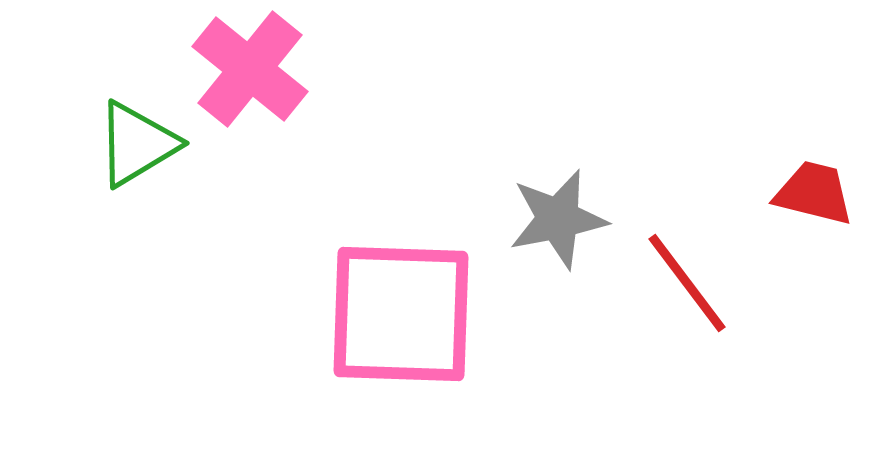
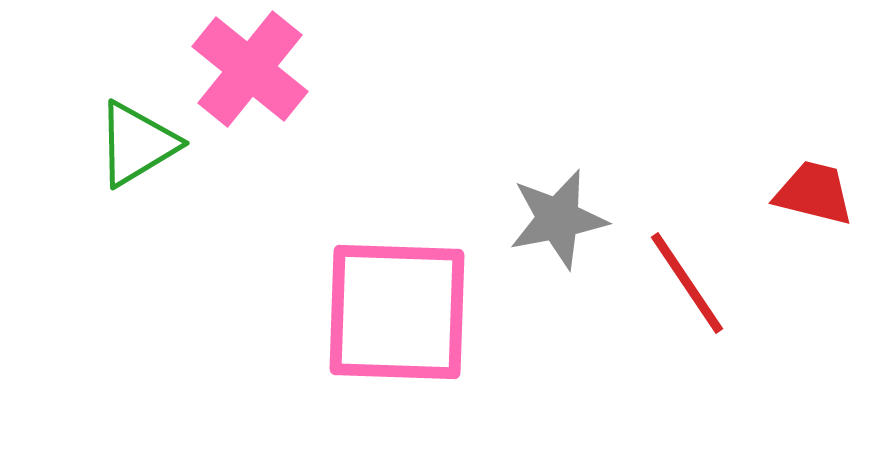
red line: rotated 3 degrees clockwise
pink square: moved 4 px left, 2 px up
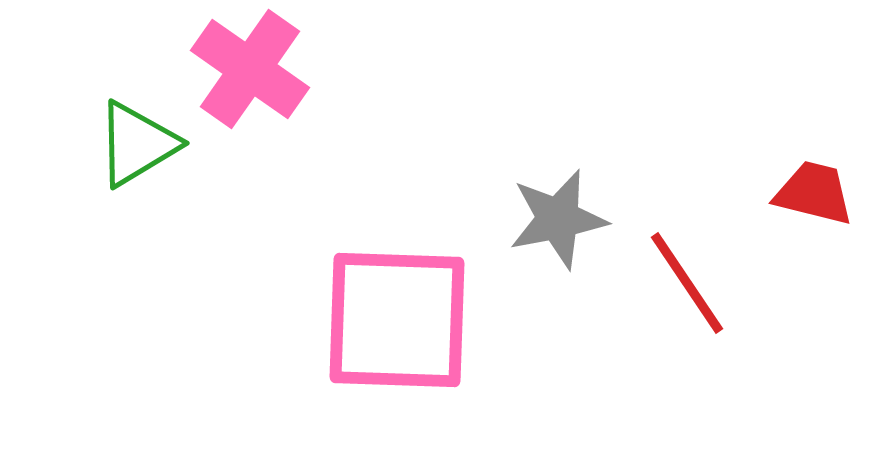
pink cross: rotated 4 degrees counterclockwise
pink square: moved 8 px down
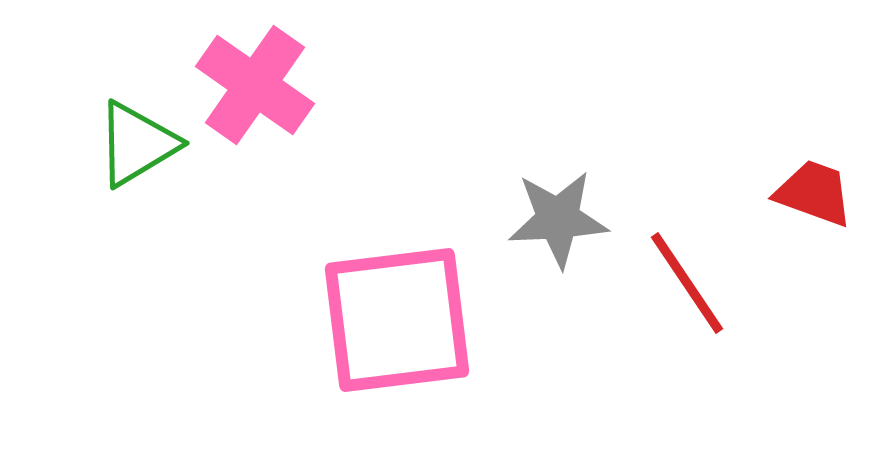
pink cross: moved 5 px right, 16 px down
red trapezoid: rotated 6 degrees clockwise
gray star: rotated 8 degrees clockwise
pink square: rotated 9 degrees counterclockwise
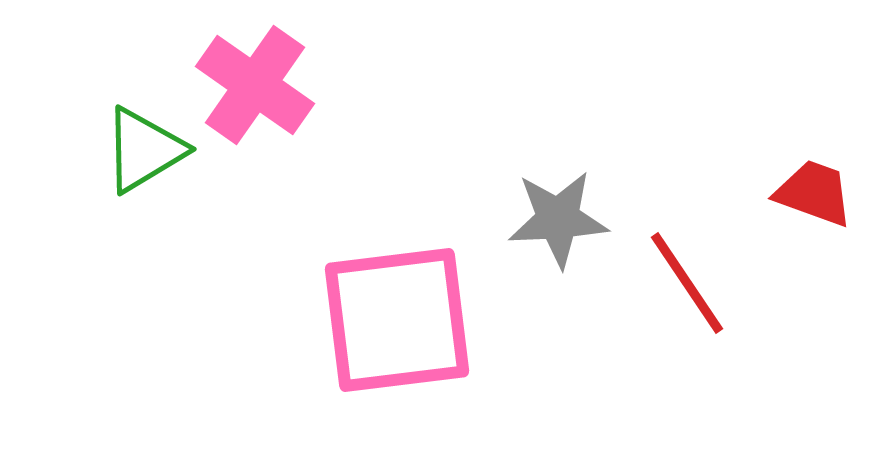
green triangle: moved 7 px right, 6 px down
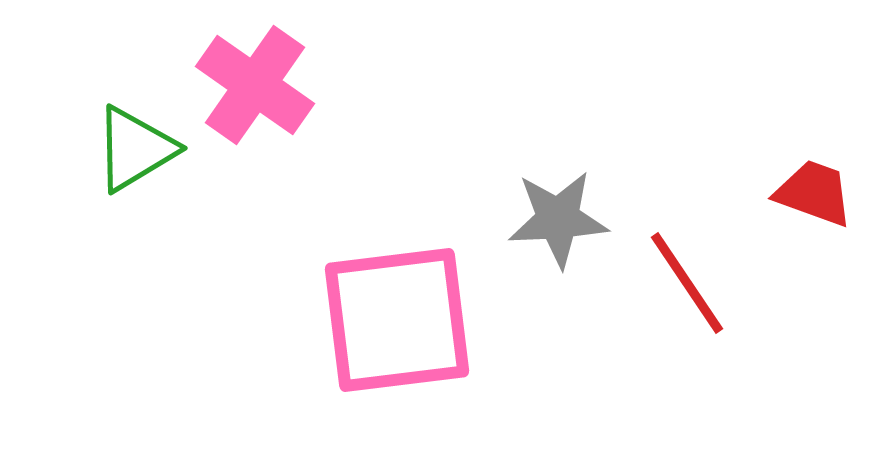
green triangle: moved 9 px left, 1 px up
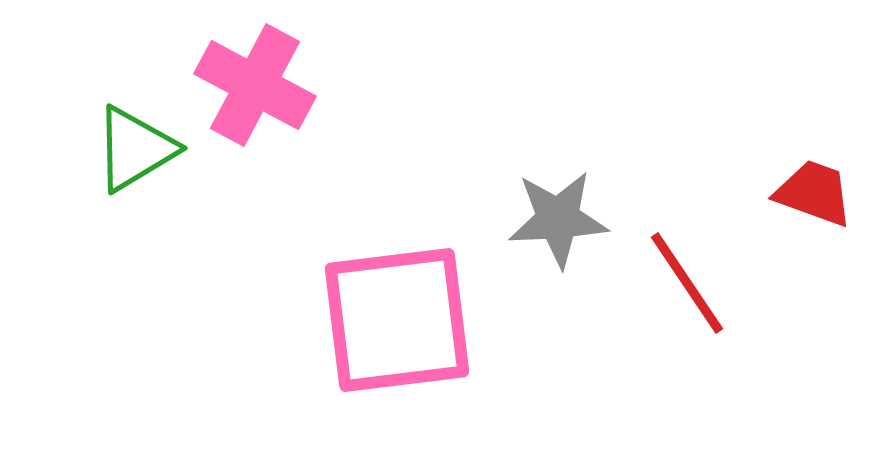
pink cross: rotated 7 degrees counterclockwise
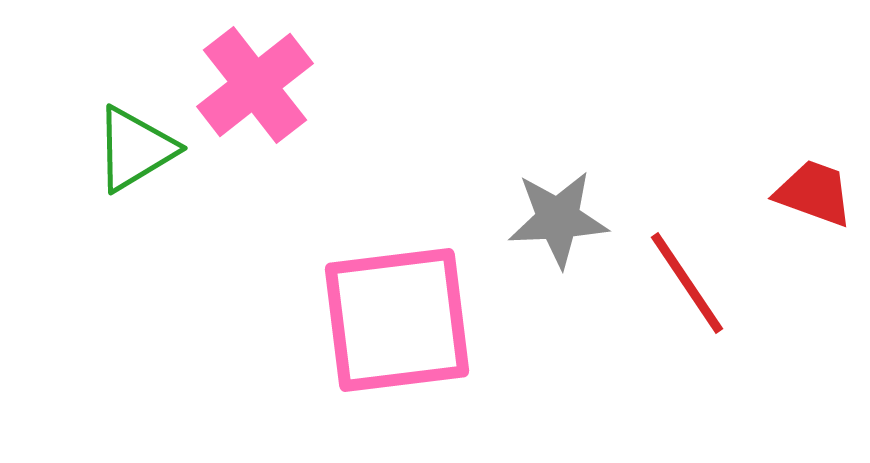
pink cross: rotated 24 degrees clockwise
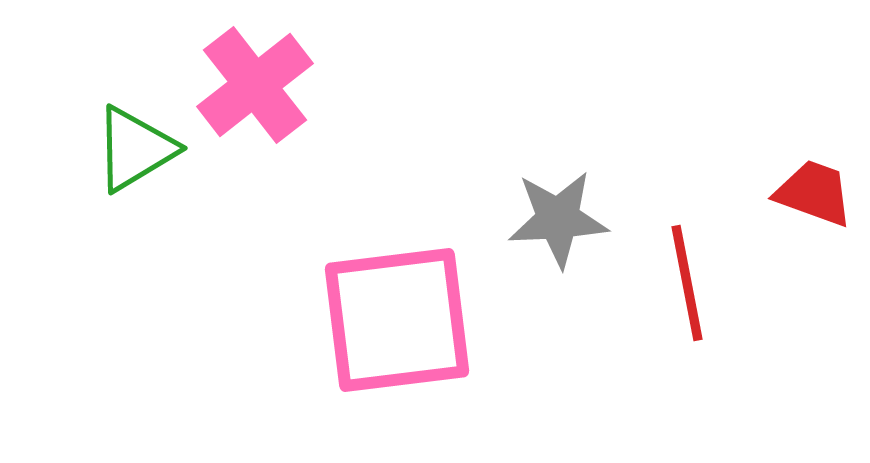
red line: rotated 23 degrees clockwise
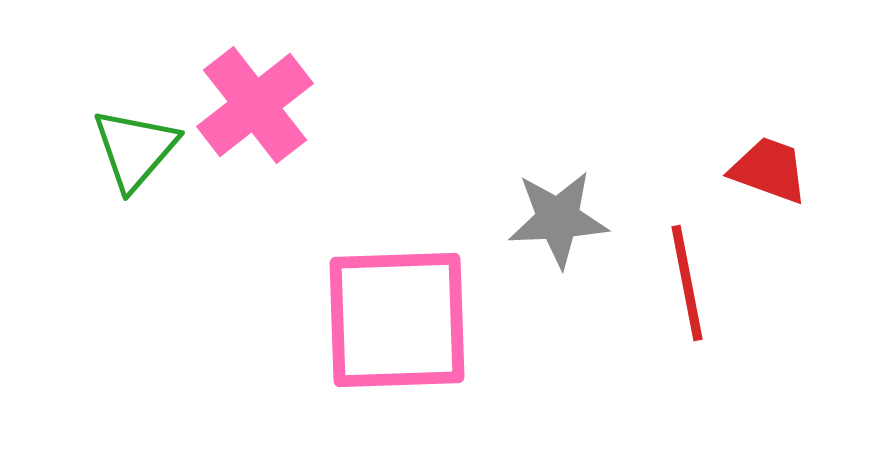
pink cross: moved 20 px down
green triangle: rotated 18 degrees counterclockwise
red trapezoid: moved 45 px left, 23 px up
pink square: rotated 5 degrees clockwise
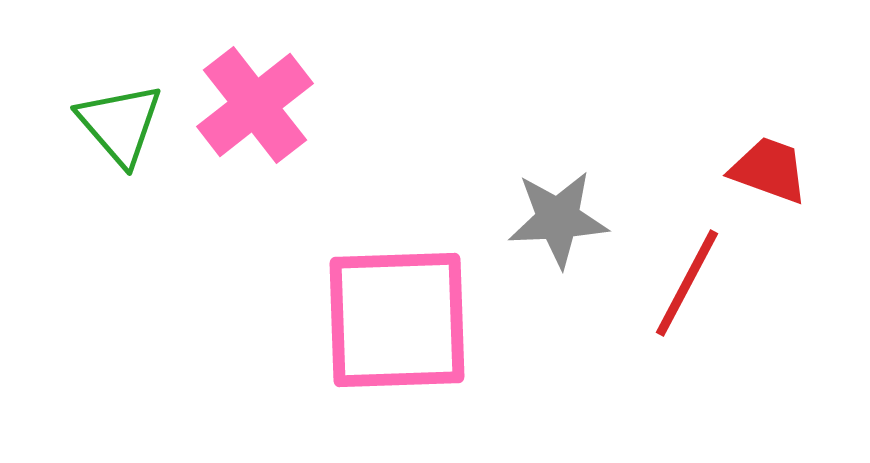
green triangle: moved 15 px left, 25 px up; rotated 22 degrees counterclockwise
red line: rotated 39 degrees clockwise
